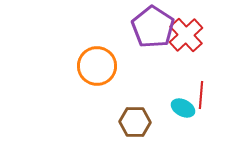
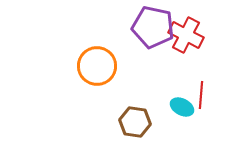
purple pentagon: rotated 21 degrees counterclockwise
red cross: rotated 20 degrees counterclockwise
cyan ellipse: moved 1 px left, 1 px up
brown hexagon: rotated 8 degrees clockwise
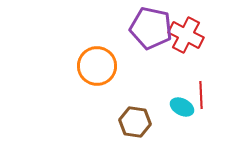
purple pentagon: moved 2 px left, 1 px down
red line: rotated 8 degrees counterclockwise
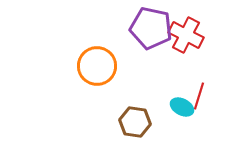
red line: moved 2 px left, 1 px down; rotated 20 degrees clockwise
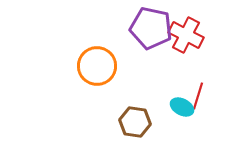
red line: moved 1 px left
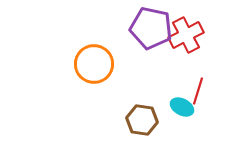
red cross: rotated 36 degrees clockwise
orange circle: moved 3 px left, 2 px up
red line: moved 5 px up
brown hexagon: moved 7 px right, 2 px up
